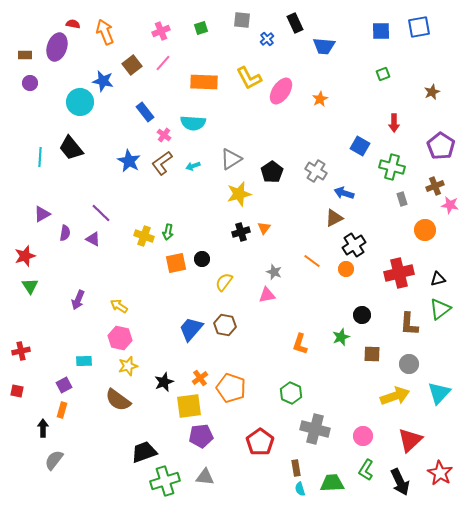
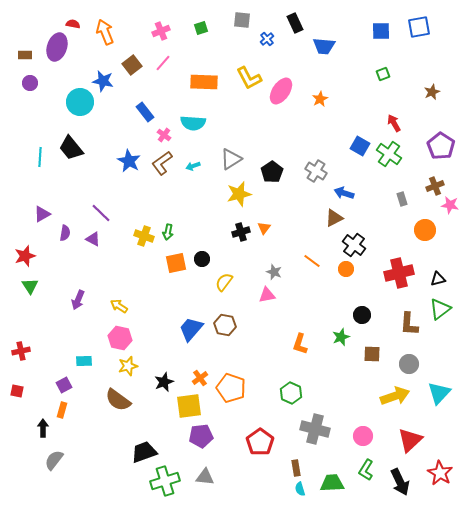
red arrow at (394, 123): rotated 150 degrees clockwise
green cross at (392, 167): moved 3 px left, 13 px up; rotated 20 degrees clockwise
black cross at (354, 245): rotated 20 degrees counterclockwise
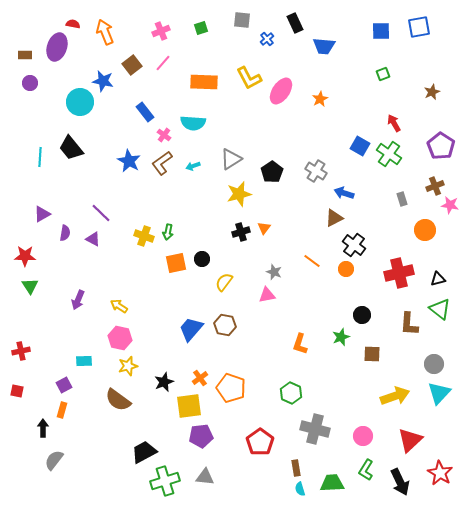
red star at (25, 256): rotated 20 degrees clockwise
green triangle at (440, 309): rotated 45 degrees counterclockwise
gray circle at (409, 364): moved 25 px right
black trapezoid at (144, 452): rotated 8 degrees counterclockwise
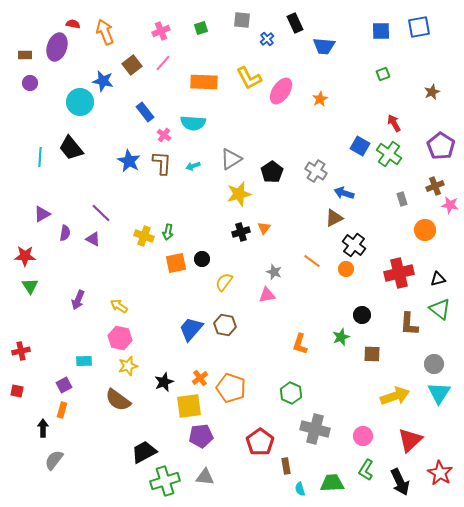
brown L-shape at (162, 163): rotated 130 degrees clockwise
cyan triangle at (439, 393): rotated 10 degrees counterclockwise
brown rectangle at (296, 468): moved 10 px left, 2 px up
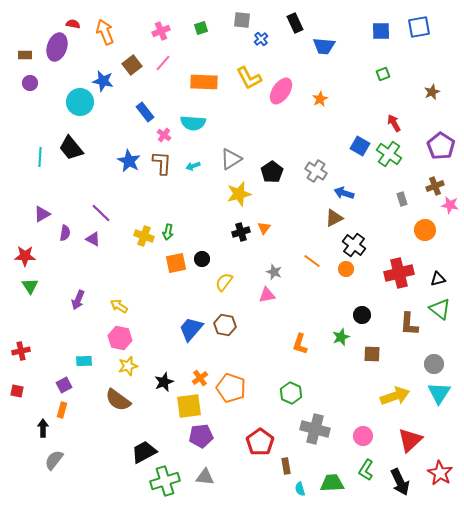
blue cross at (267, 39): moved 6 px left
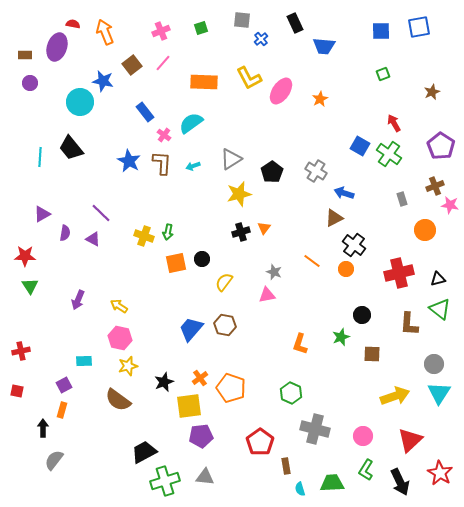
cyan semicircle at (193, 123): moved 2 px left; rotated 140 degrees clockwise
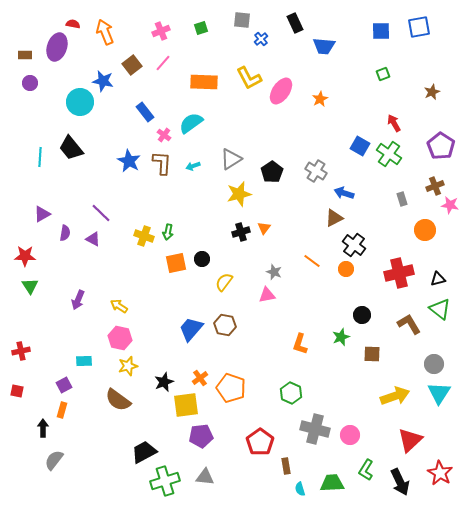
brown L-shape at (409, 324): rotated 145 degrees clockwise
yellow square at (189, 406): moved 3 px left, 1 px up
pink circle at (363, 436): moved 13 px left, 1 px up
